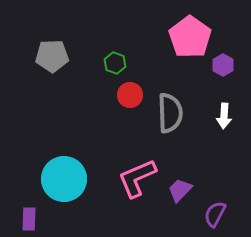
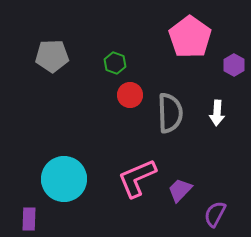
purple hexagon: moved 11 px right
white arrow: moved 7 px left, 3 px up
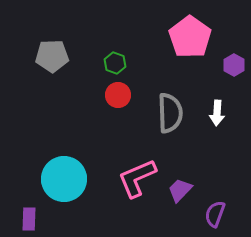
red circle: moved 12 px left
purple semicircle: rotated 8 degrees counterclockwise
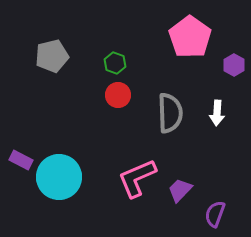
gray pentagon: rotated 12 degrees counterclockwise
cyan circle: moved 5 px left, 2 px up
purple rectangle: moved 8 px left, 59 px up; rotated 65 degrees counterclockwise
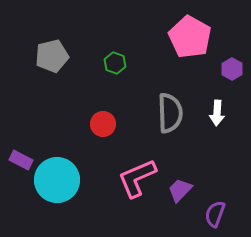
pink pentagon: rotated 6 degrees counterclockwise
purple hexagon: moved 2 px left, 4 px down
red circle: moved 15 px left, 29 px down
cyan circle: moved 2 px left, 3 px down
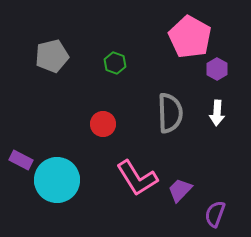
purple hexagon: moved 15 px left
pink L-shape: rotated 99 degrees counterclockwise
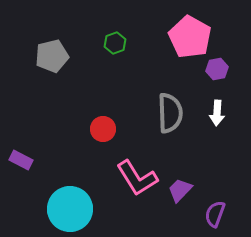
green hexagon: moved 20 px up; rotated 20 degrees clockwise
purple hexagon: rotated 20 degrees clockwise
red circle: moved 5 px down
cyan circle: moved 13 px right, 29 px down
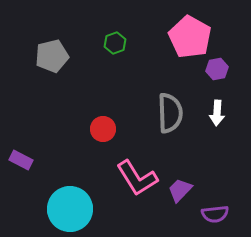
purple semicircle: rotated 116 degrees counterclockwise
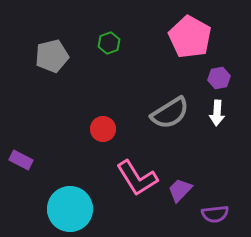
green hexagon: moved 6 px left
purple hexagon: moved 2 px right, 9 px down
gray semicircle: rotated 60 degrees clockwise
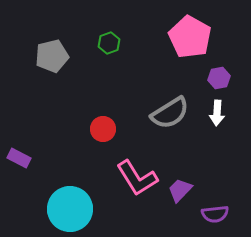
purple rectangle: moved 2 px left, 2 px up
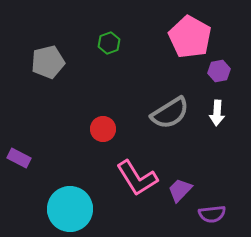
gray pentagon: moved 4 px left, 6 px down
purple hexagon: moved 7 px up
purple semicircle: moved 3 px left
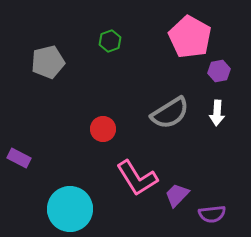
green hexagon: moved 1 px right, 2 px up
purple trapezoid: moved 3 px left, 5 px down
